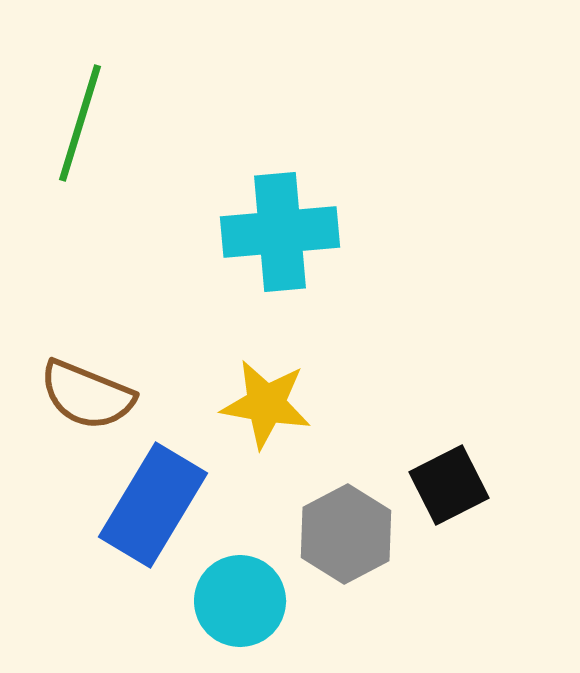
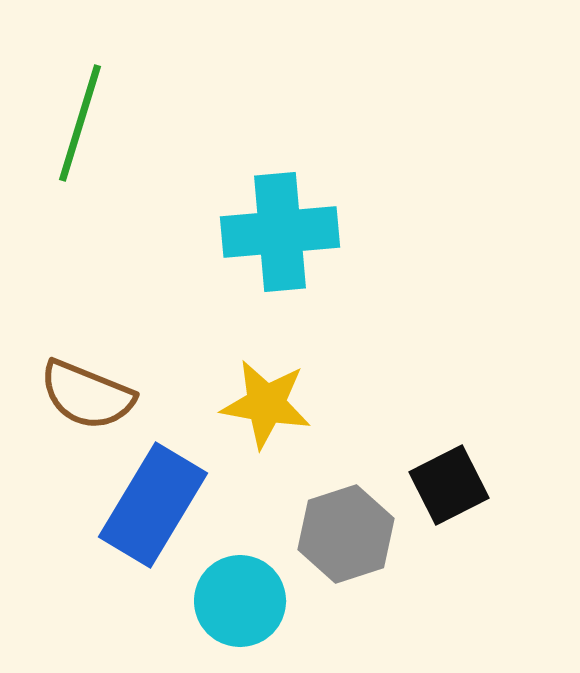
gray hexagon: rotated 10 degrees clockwise
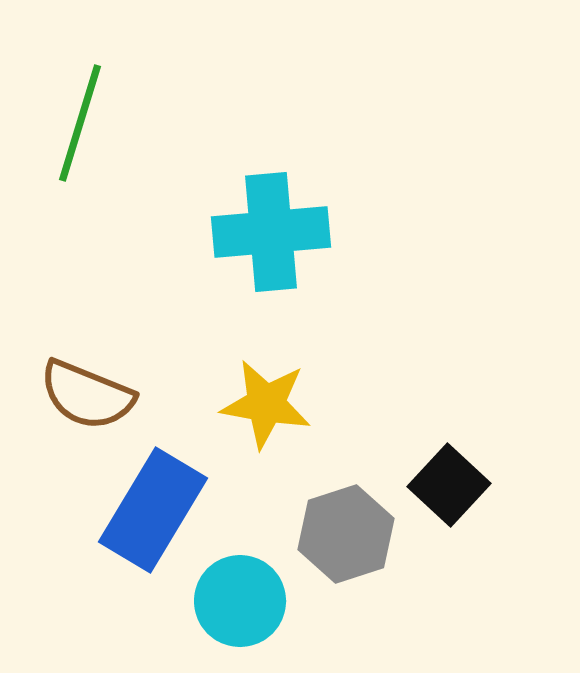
cyan cross: moved 9 px left
black square: rotated 20 degrees counterclockwise
blue rectangle: moved 5 px down
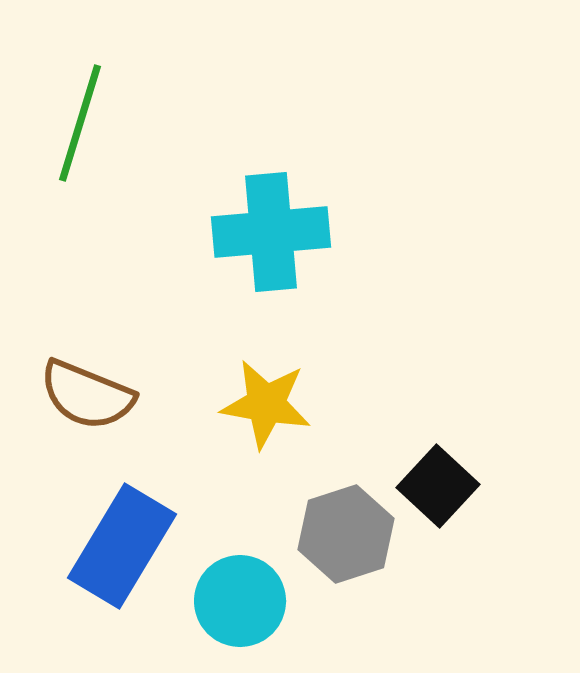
black square: moved 11 px left, 1 px down
blue rectangle: moved 31 px left, 36 px down
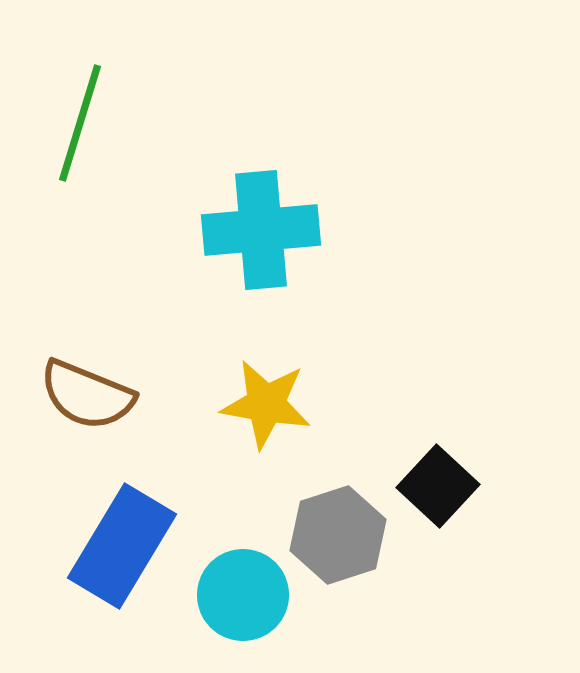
cyan cross: moved 10 px left, 2 px up
gray hexagon: moved 8 px left, 1 px down
cyan circle: moved 3 px right, 6 px up
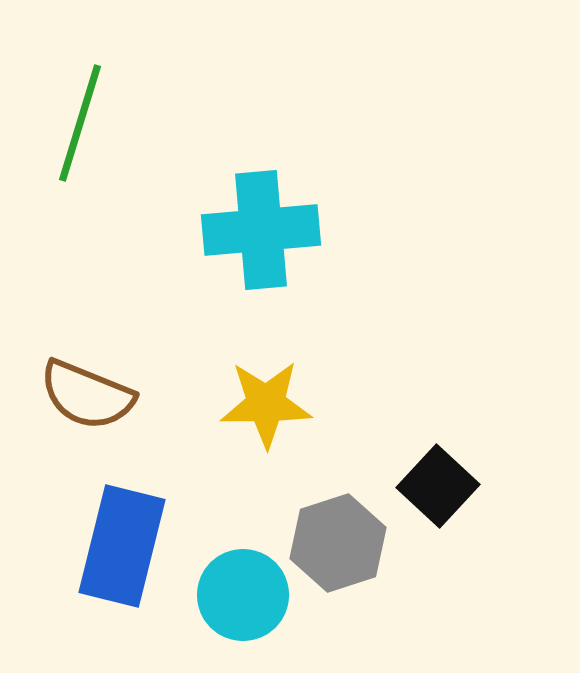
yellow star: rotated 10 degrees counterclockwise
gray hexagon: moved 8 px down
blue rectangle: rotated 17 degrees counterclockwise
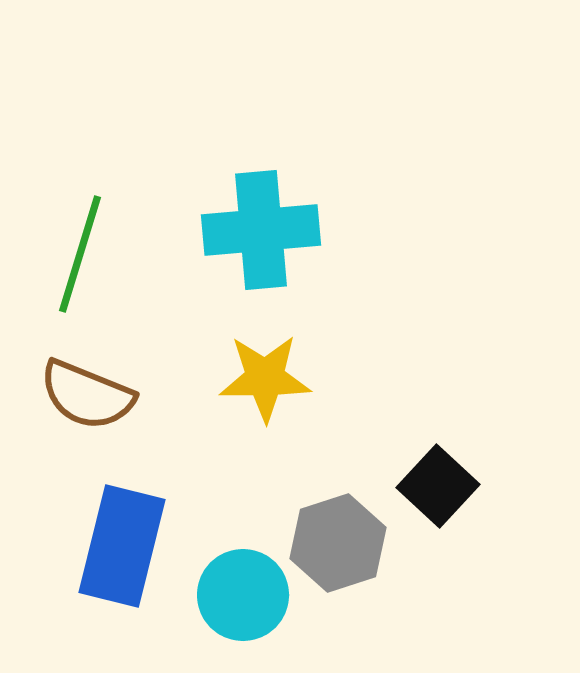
green line: moved 131 px down
yellow star: moved 1 px left, 26 px up
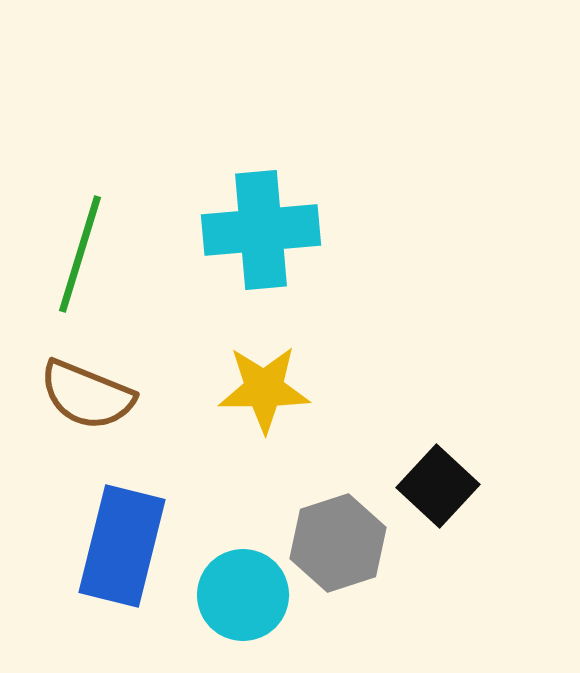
yellow star: moved 1 px left, 11 px down
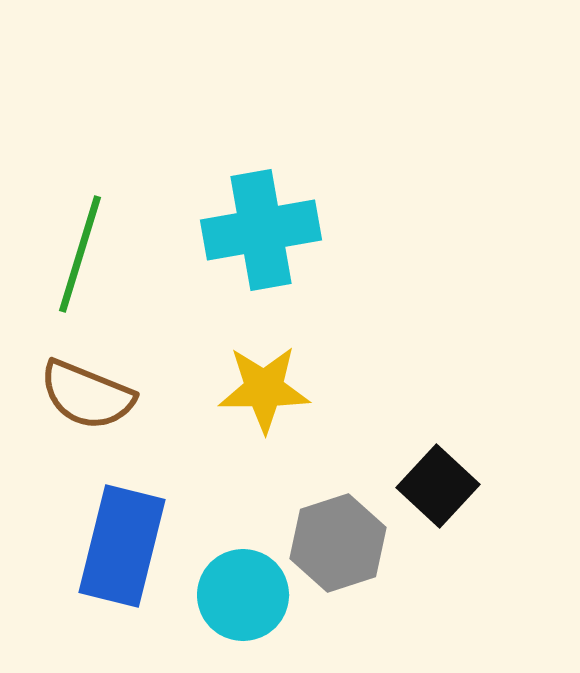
cyan cross: rotated 5 degrees counterclockwise
